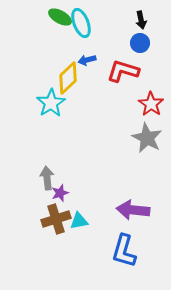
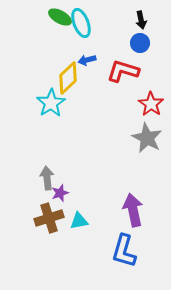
purple arrow: rotated 72 degrees clockwise
brown cross: moved 7 px left, 1 px up
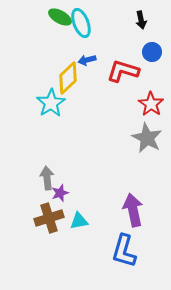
blue circle: moved 12 px right, 9 px down
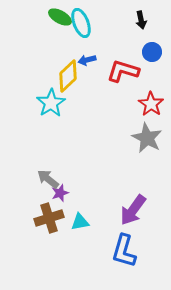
yellow diamond: moved 2 px up
gray arrow: moved 1 px right, 1 px down; rotated 45 degrees counterclockwise
purple arrow: rotated 132 degrees counterclockwise
cyan triangle: moved 1 px right, 1 px down
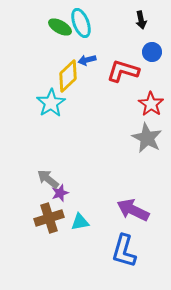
green ellipse: moved 10 px down
purple arrow: rotated 80 degrees clockwise
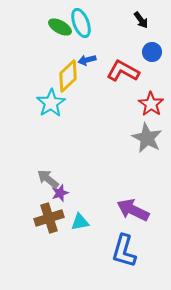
black arrow: rotated 24 degrees counterclockwise
red L-shape: rotated 12 degrees clockwise
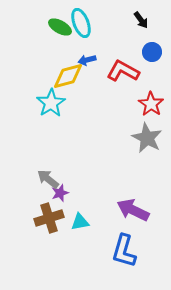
yellow diamond: rotated 28 degrees clockwise
